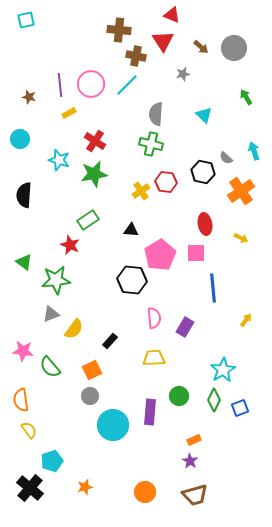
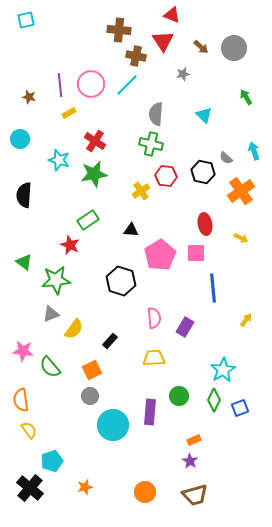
red hexagon at (166, 182): moved 6 px up
black hexagon at (132, 280): moved 11 px left, 1 px down; rotated 12 degrees clockwise
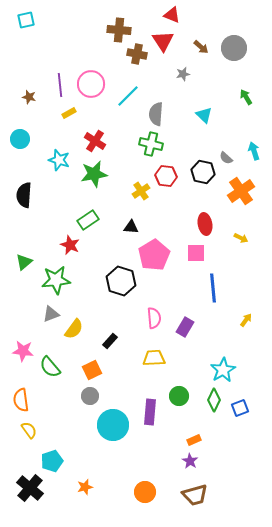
brown cross at (136, 56): moved 1 px right, 2 px up
cyan line at (127, 85): moved 1 px right, 11 px down
black triangle at (131, 230): moved 3 px up
pink pentagon at (160, 255): moved 6 px left
green triangle at (24, 262): rotated 42 degrees clockwise
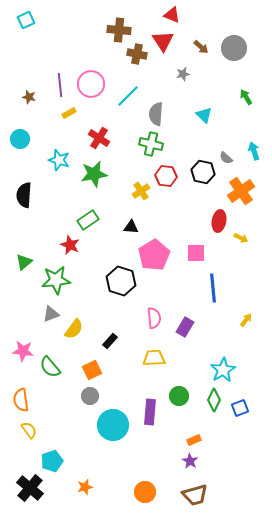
cyan square at (26, 20): rotated 12 degrees counterclockwise
red cross at (95, 141): moved 4 px right, 3 px up
red ellipse at (205, 224): moved 14 px right, 3 px up; rotated 20 degrees clockwise
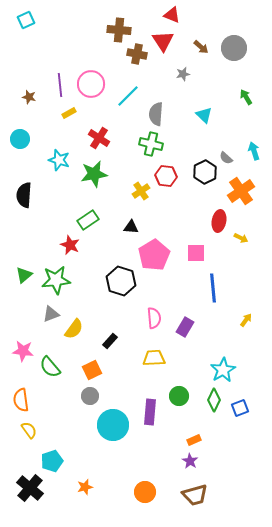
black hexagon at (203, 172): moved 2 px right; rotated 20 degrees clockwise
green triangle at (24, 262): moved 13 px down
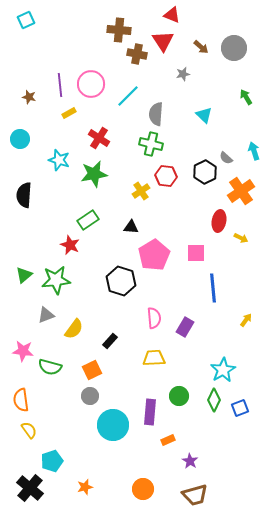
gray triangle at (51, 314): moved 5 px left, 1 px down
green semicircle at (50, 367): rotated 35 degrees counterclockwise
orange rectangle at (194, 440): moved 26 px left
orange circle at (145, 492): moved 2 px left, 3 px up
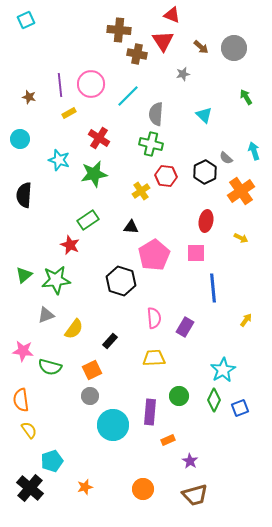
red ellipse at (219, 221): moved 13 px left
